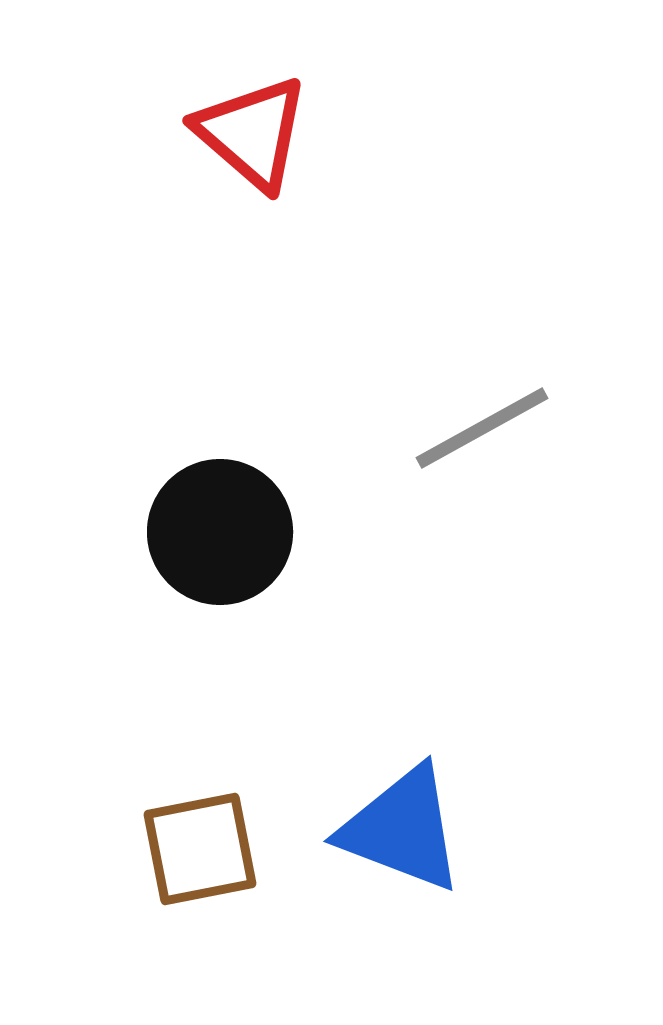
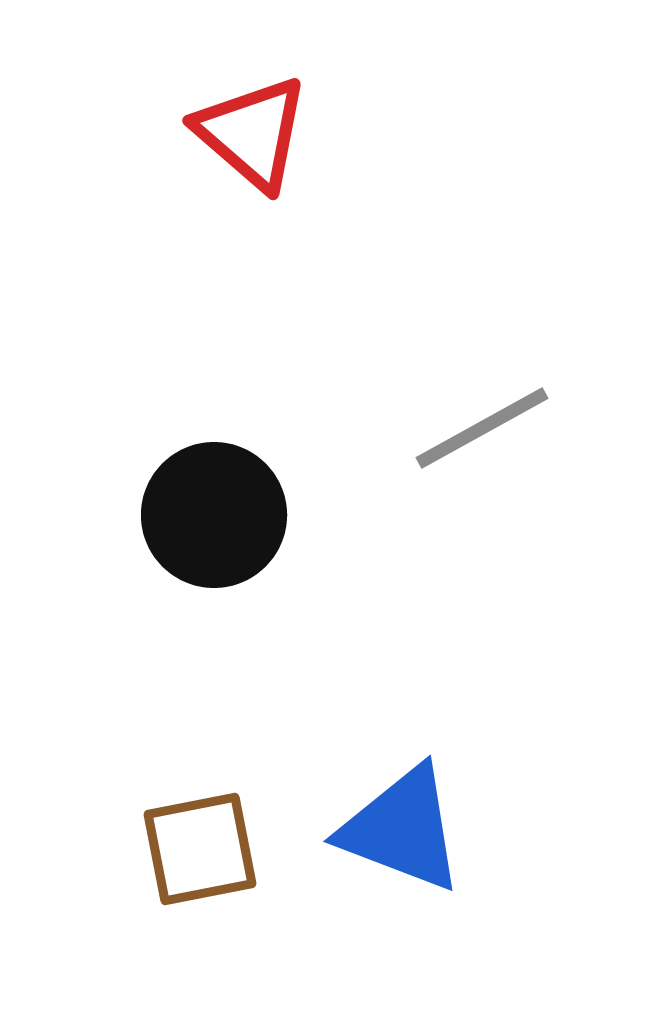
black circle: moved 6 px left, 17 px up
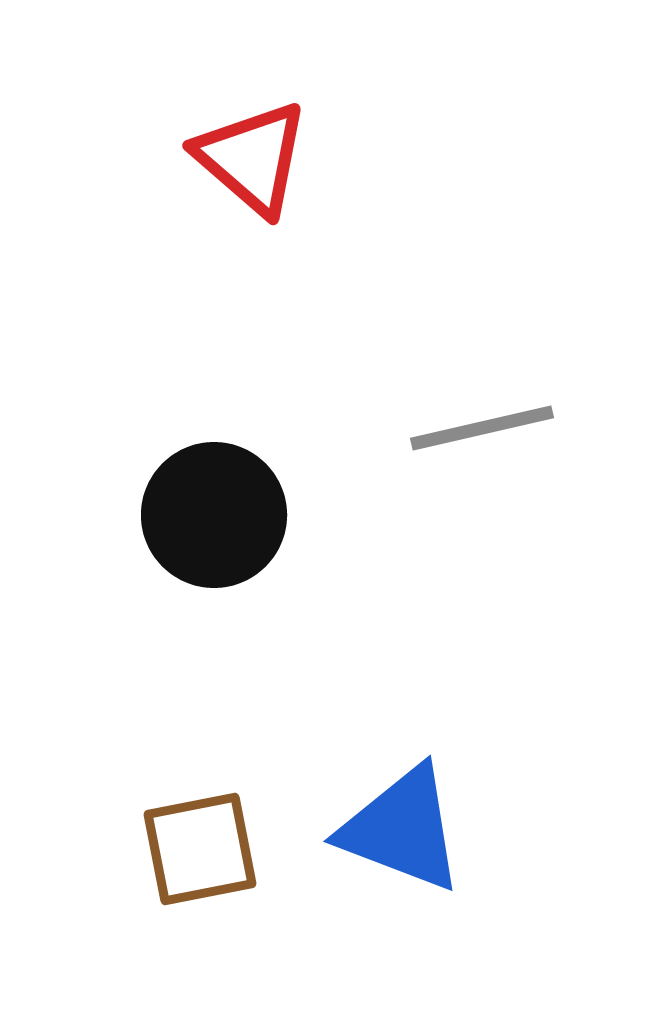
red triangle: moved 25 px down
gray line: rotated 16 degrees clockwise
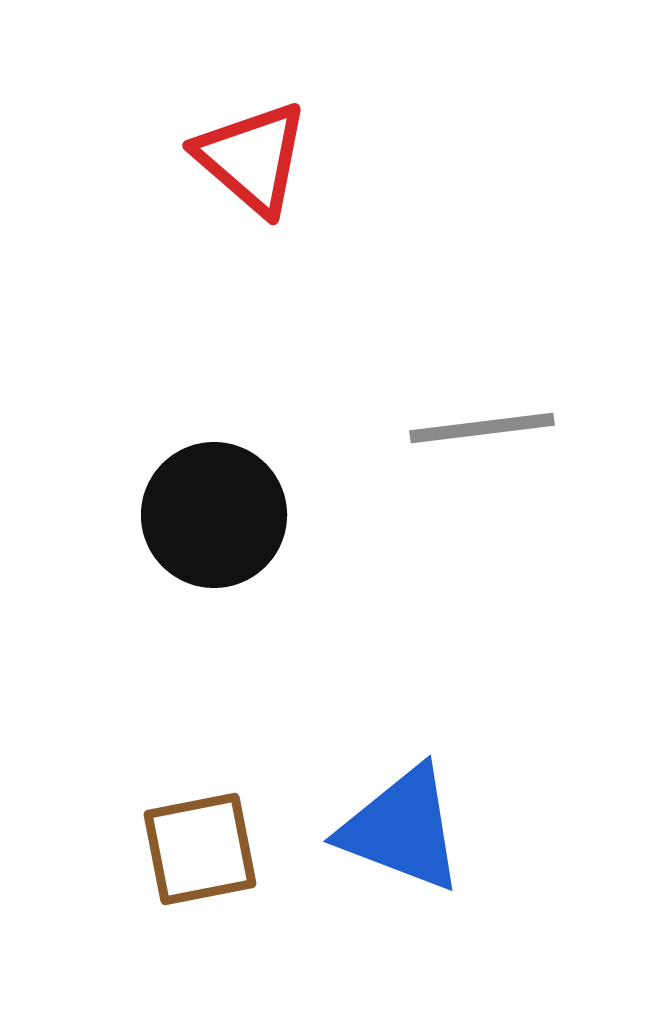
gray line: rotated 6 degrees clockwise
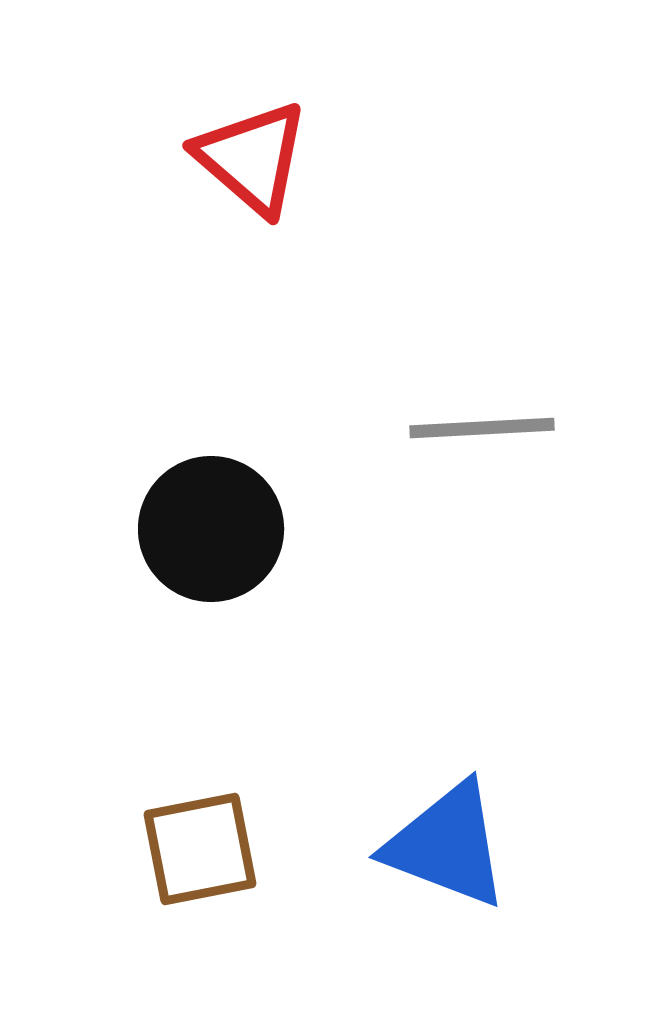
gray line: rotated 4 degrees clockwise
black circle: moved 3 px left, 14 px down
blue triangle: moved 45 px right, 16 px down
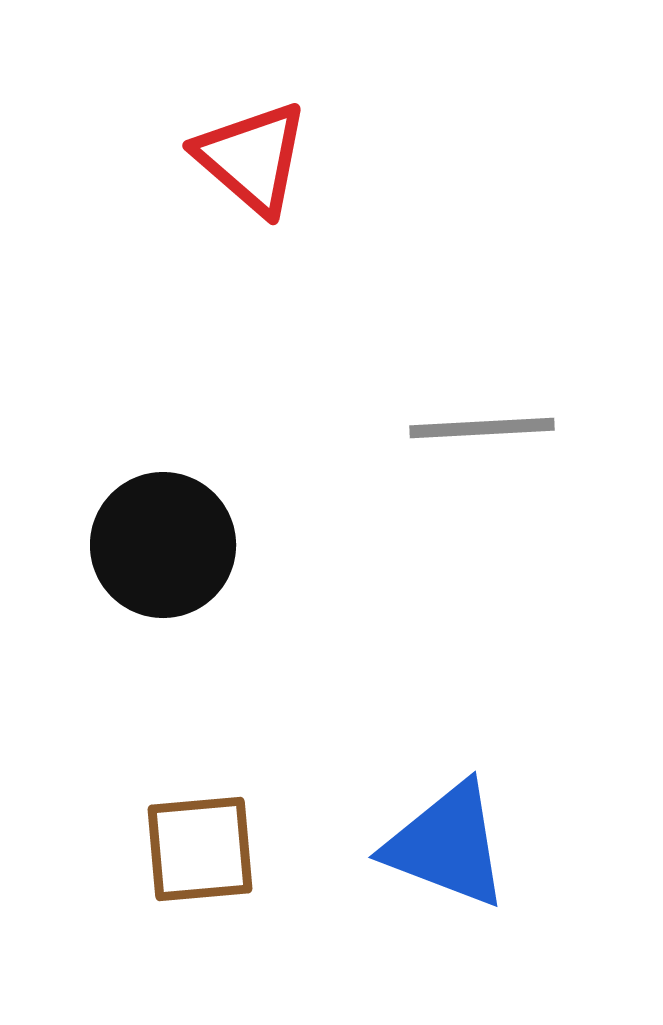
black circle: moved 48 px left, 16 px down
brown square: rotated 6 degrees clockwise
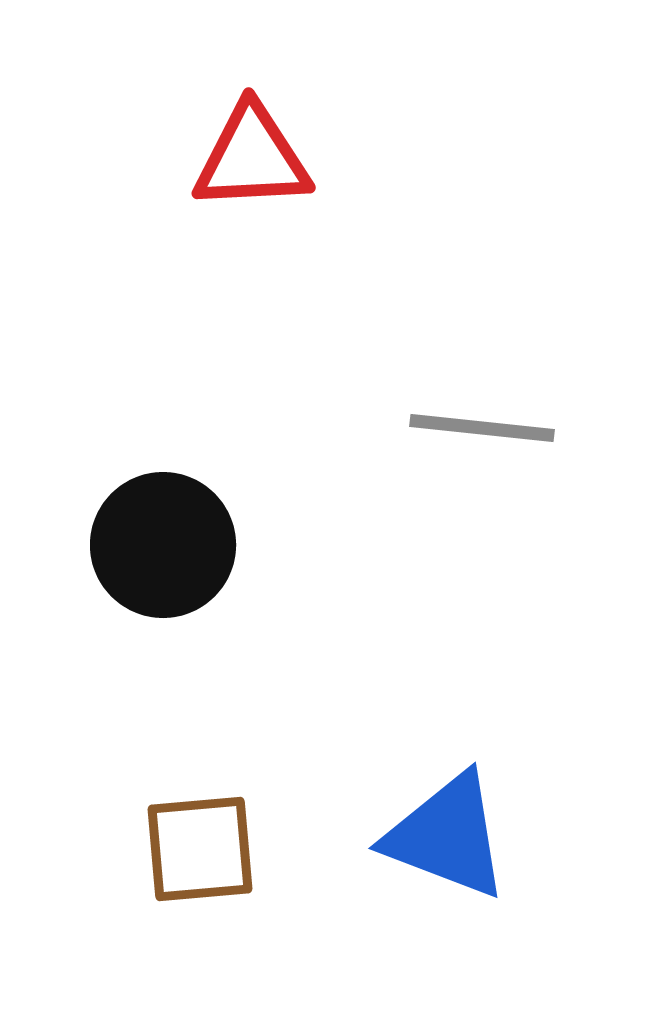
red triangle: rotated 44 degrees counterclockwise
gray line: rotated 9 degrees clockwise
blue triangle: moved 9 px up
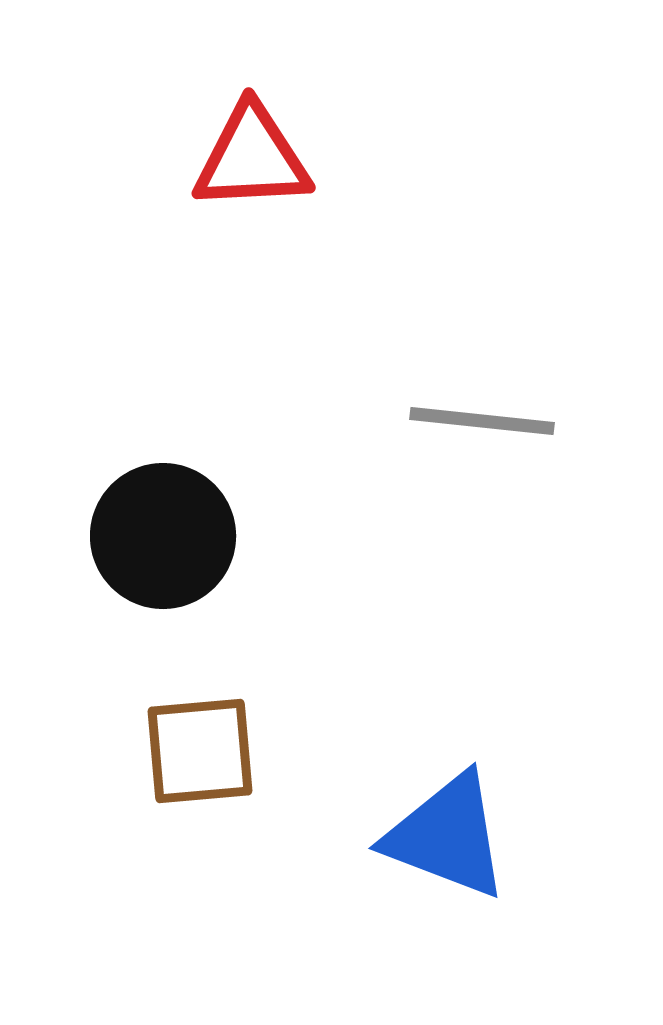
gray line: moved 7 px up
black circle: moved 9 px up
brown square: moved 98 px up
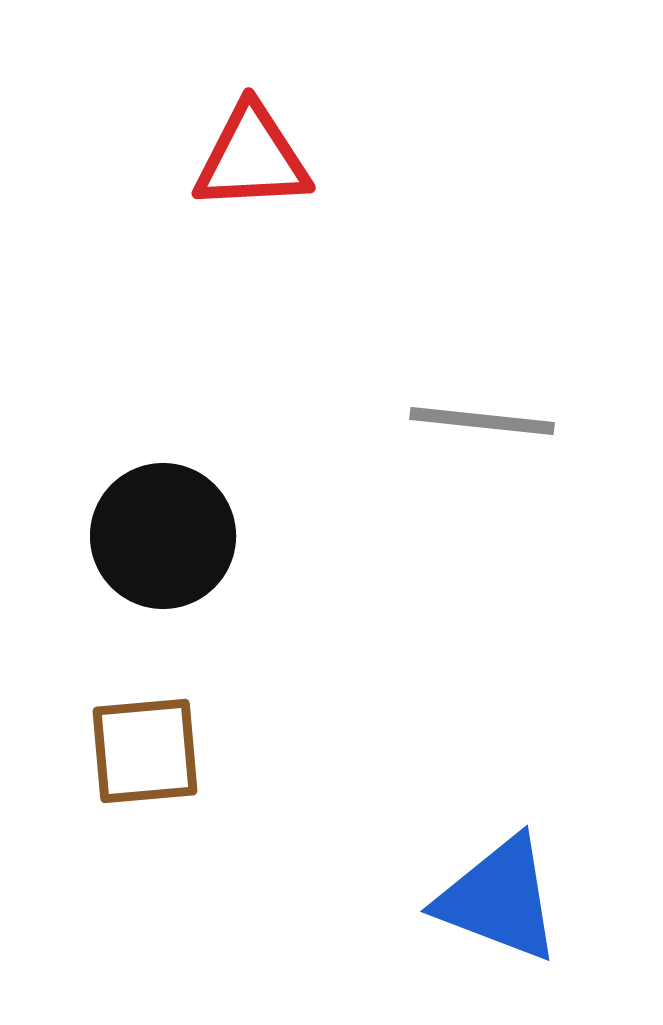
brown square: moved 55 px left
blue triangle: moved 52 px right, 63 px down
